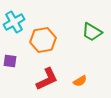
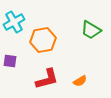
green trapezoid: moved 1 px left, 2 px up
red L-shape: rotated 10 degrees clockwise
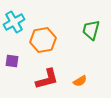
green trapezoid: rotated 75 degrees clockwise
purple square: moved 2 px right
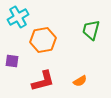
cyan cross: moved 4 px right, 5 px up
red L-shape: moved 4 px left, 2 px down
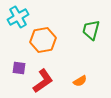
purple square: moved 7 px right, 7 px down
red L-shape: rotated 20 degrees counterclockwise
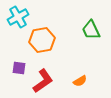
green trapezoid: rotated 40 degrees counterclockwise
orange hexagon: moved 1 px left
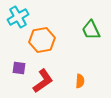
orange semicircle: rotated 56 degrees counterclockwise
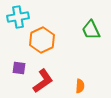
cyan cross: rotated 20 degrees clockwise
orange hexagon: rotated 15 degrees counterclockwise
orange semicircle: moved 5 px down
